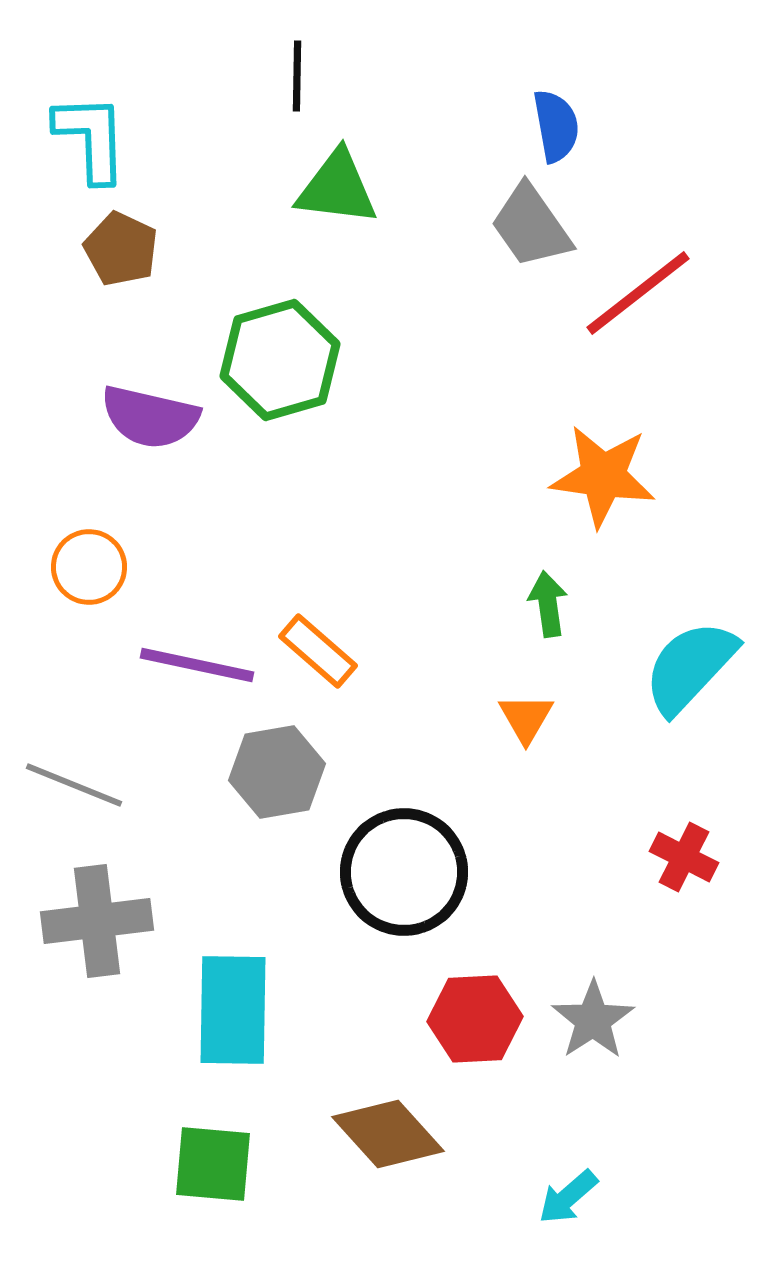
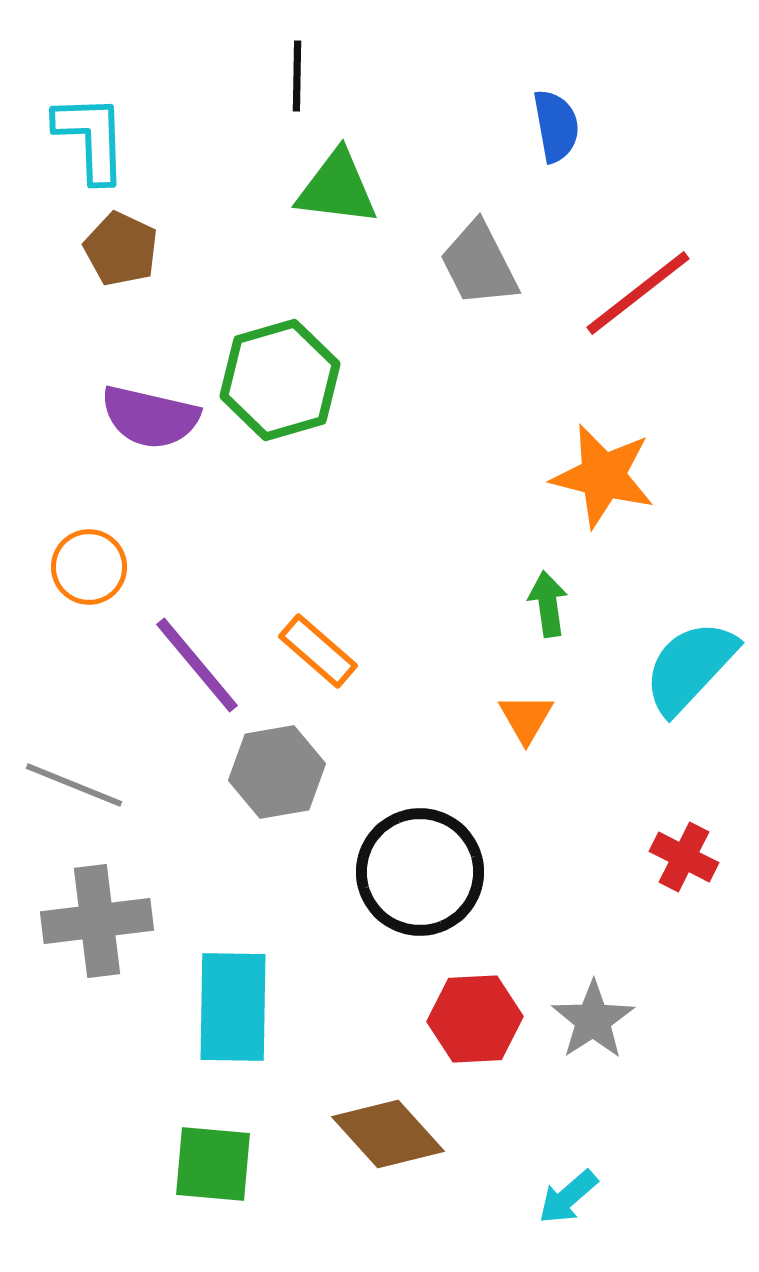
gray trapezoid: moved 52 px left, 38 px down; rotated 8 degrees clockwise
green hexagon: moved 20 px down
orange star: rotated 6 degrees clockwise
purple line: rotated 38 degrees clockwise
black circle: moved 16 px right
cyan rectangle: moved 3 px up
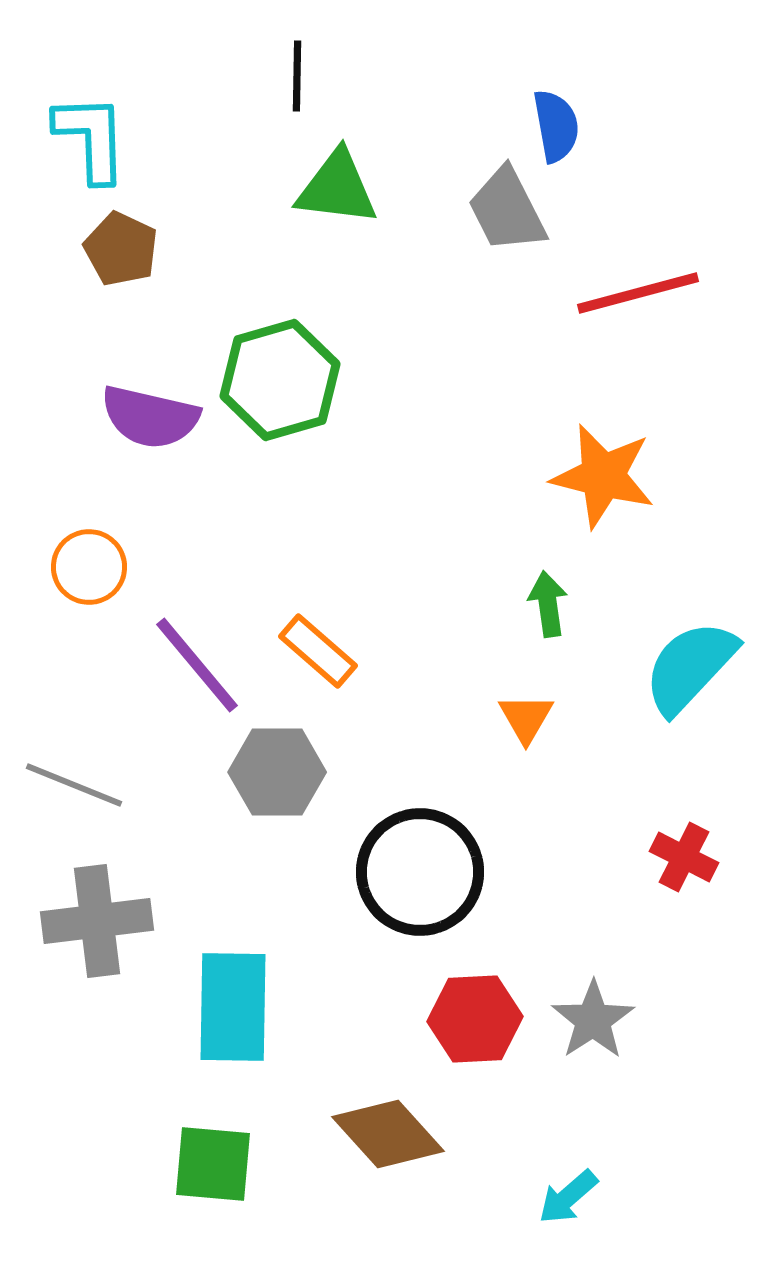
gray trapezoid: moved 28 px right, 54 px up
red line: rotated 23 degrees clockwise
gray hexagon: rotated 10 degrees clockwise
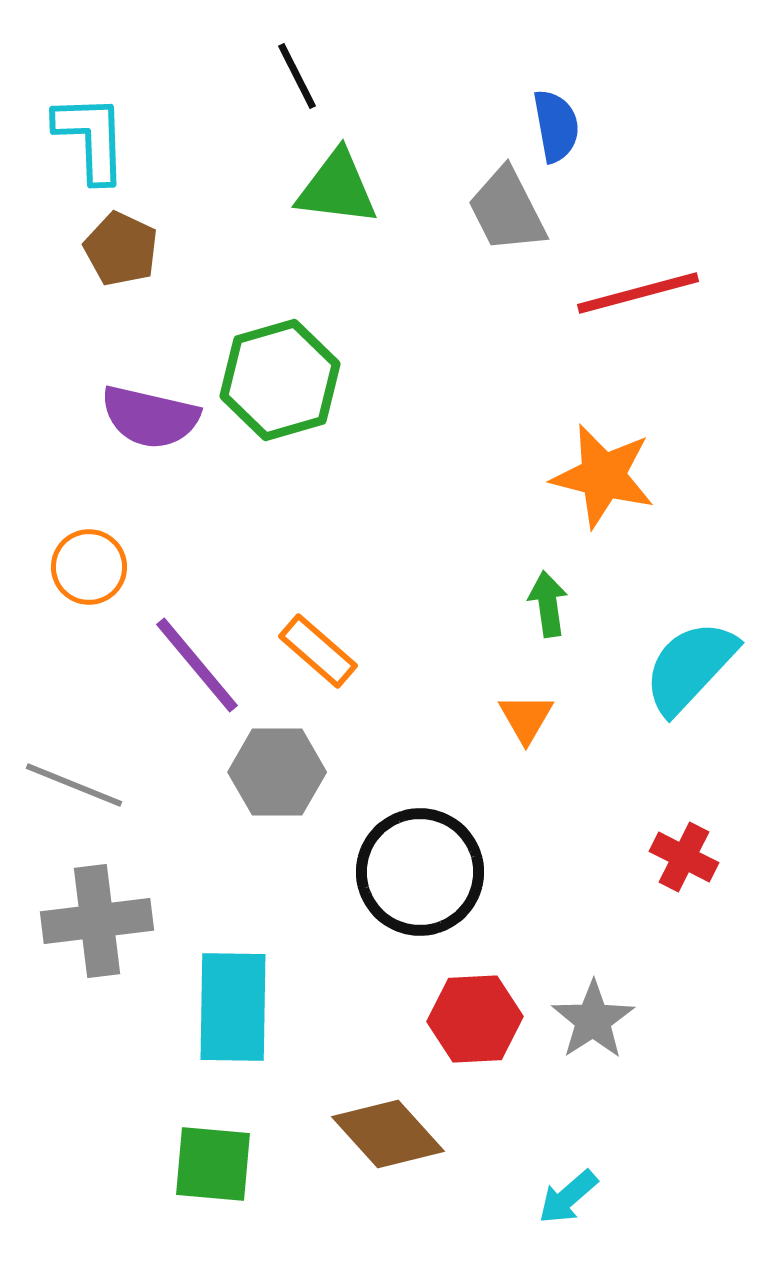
black line: rotated 28 degrees counterclockwise
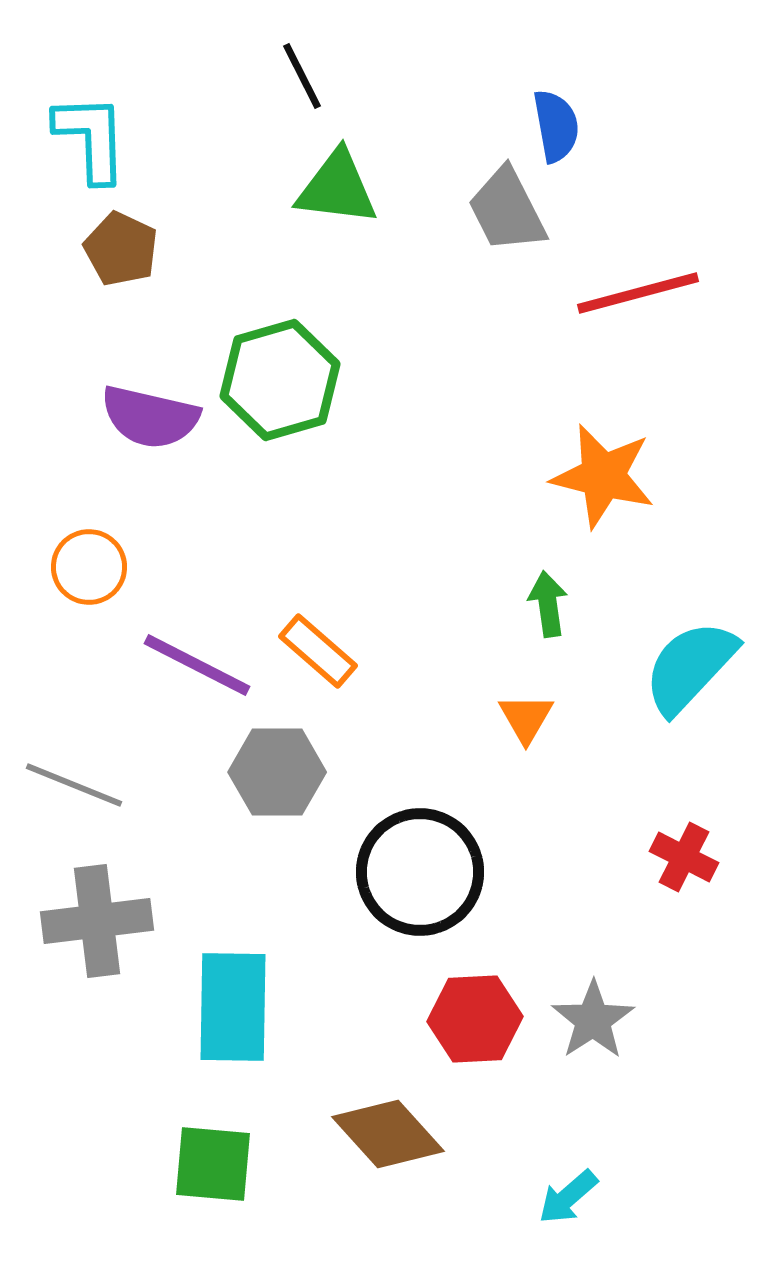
black line: moved 5 px right
purple line: rotated 23 degrees counterclockwise
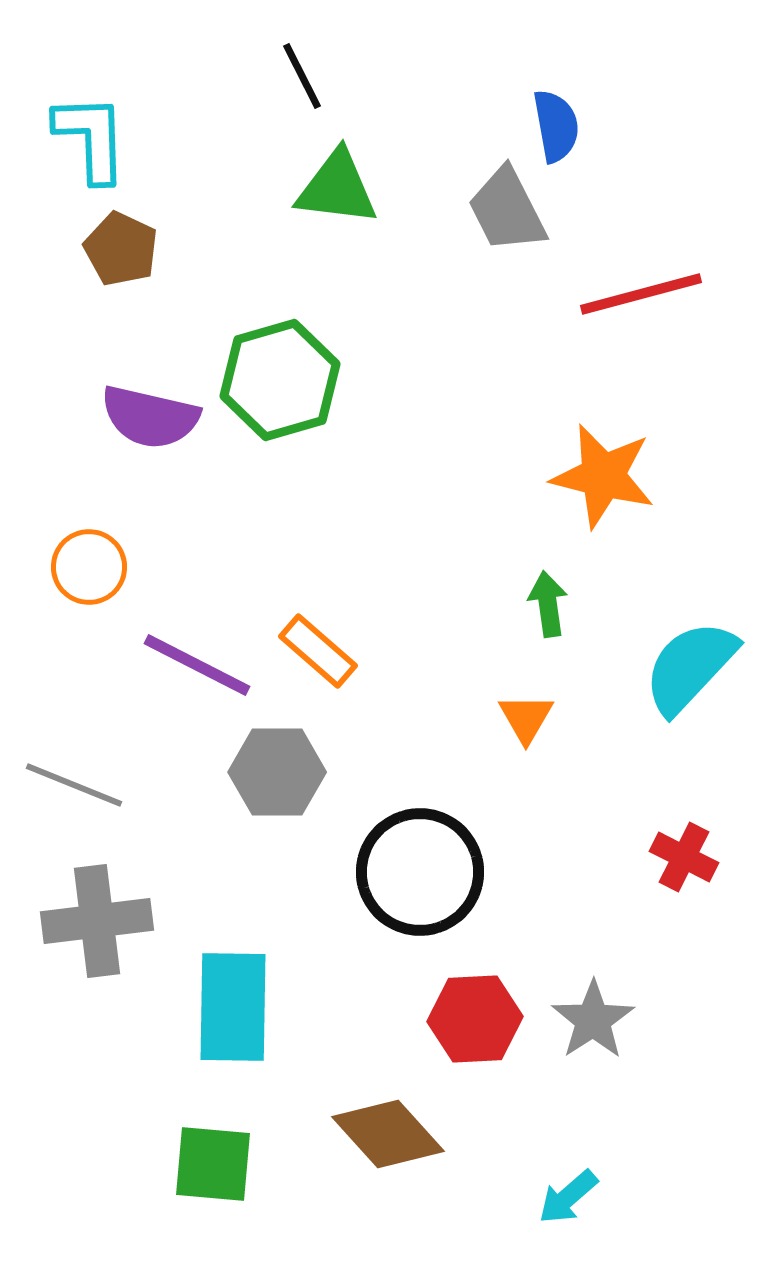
red line: moved 3 px right, 1 px down
